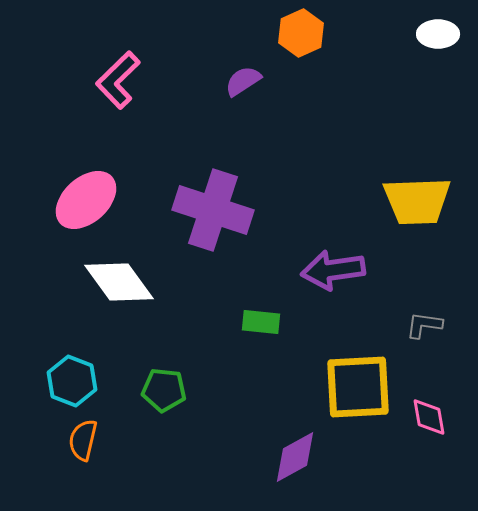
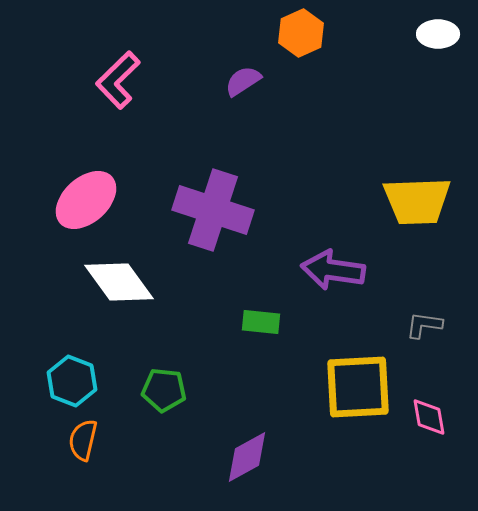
purple arrow: rotated 16 degrees clockwise
purple diamond: moved 48 px left
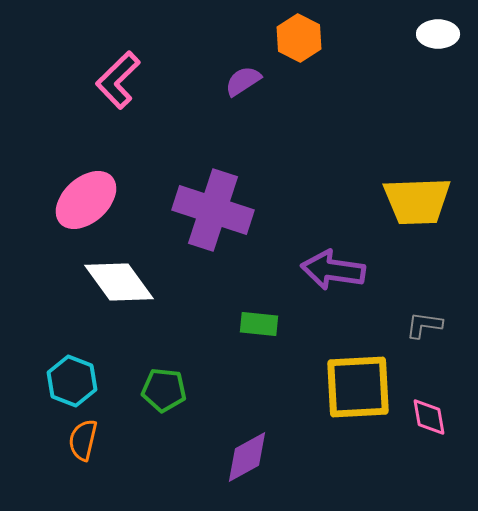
orange hexagon: moved 2 px left, 5 px down; rotated 9 degrees counterclockwise
green rectangle: moved 2 px left, 2 px down
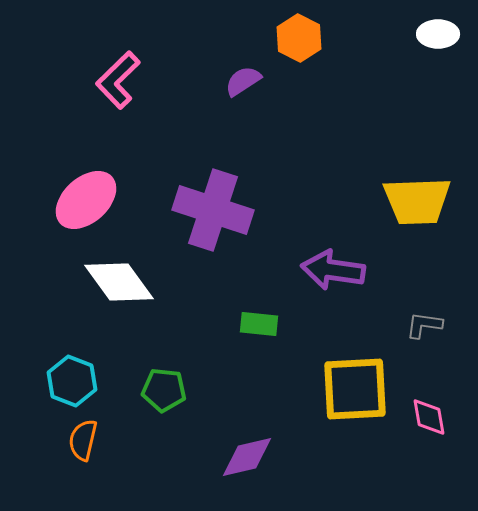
yellow square: moved 3 px left, 2 px down
purple diamond: rotated 16 degrees clockwise
